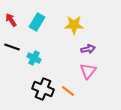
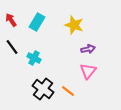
yellow star: rotated 18 degrees clockwise
black line: rotated 35 degrees clockwise
black cross: rotated 15 degrees clockwise
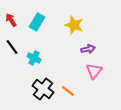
pink triangle: moved 6 px right
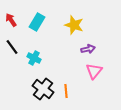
orange line: moved 2 px left; rotated 48 degrees clockwise
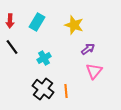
red arrow: moved 1 px left, 1 px down; rotated 144 degrees counterclockwise
purple arrow: rotated 24 degrees counterclockwise
cyan cross: moved 10 px right; rotated 32 degrees clockwise
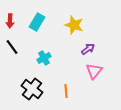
black cross: moved 11 px left
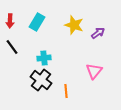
purple arrow: moved 10 px right, 16 px up
cyan cross: rotated 24 degrees clockwise
black cross: moved 9 px right, 9 px up
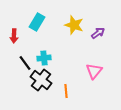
red arrow: moved 4 px right, 15 px down
black line: moved 13 px right, 16 px down
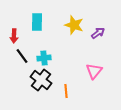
cyan rectangle: rotated 30 degrees counterclockwise
black line: moved 3 px left, 7 px up
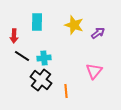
black line: rotated 21 degrees counterclockwise
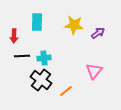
yellow star: rotated 12 degrees counterclockwise
black line: rotated 35 degrees counterclockwise
orange line: rotated 56 degrees clockwise
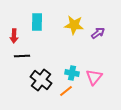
cyan cross: moved 28 px right, 15 px down; rotated 16 degrees clockwise
pink triangle: moved 6 px down
